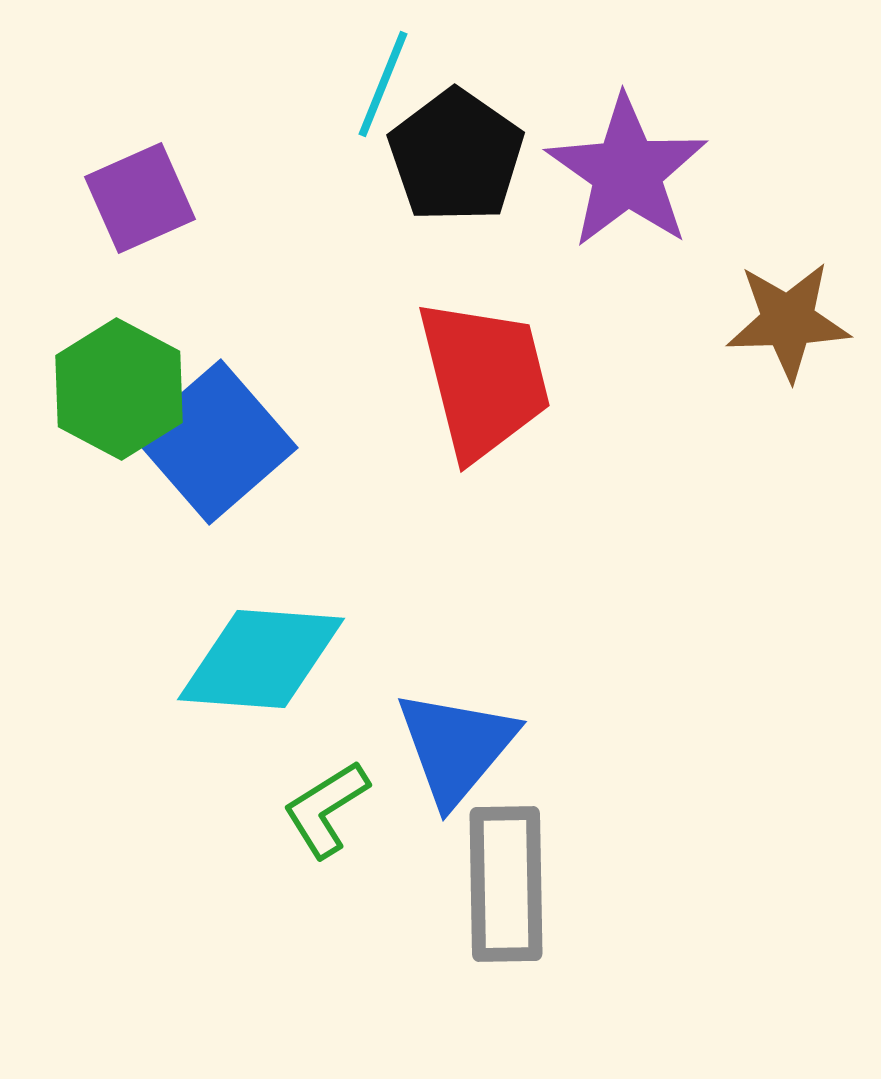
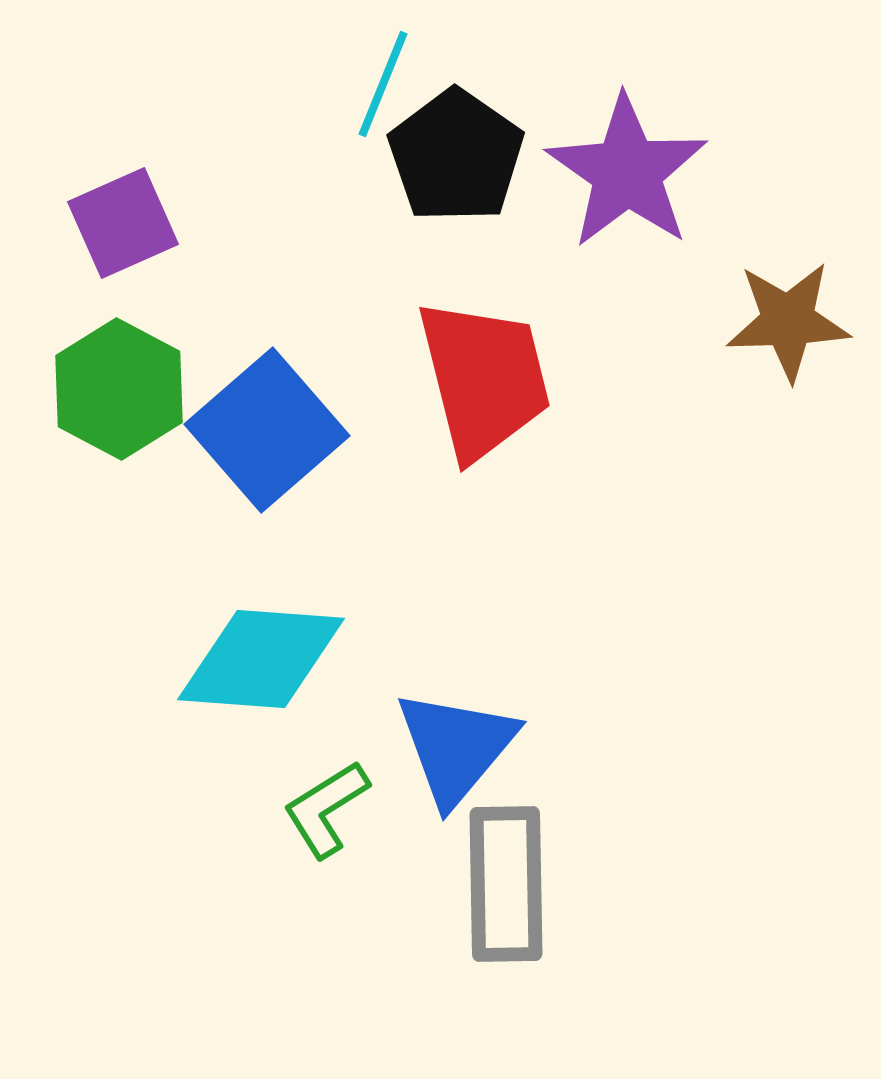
purple square: moved 17 px left, 25 px down
blue square: moved 52 px right, 12 px up
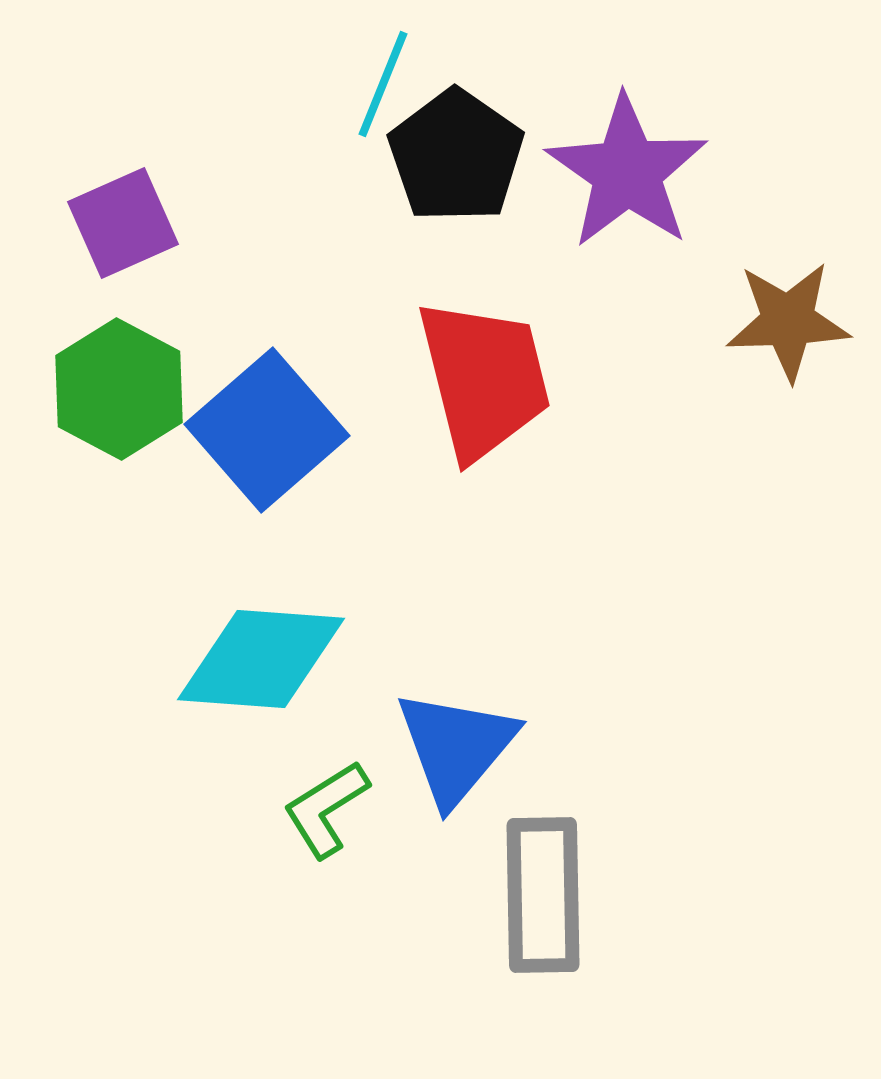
gray rectangle: moved 37 px right, 11 px down
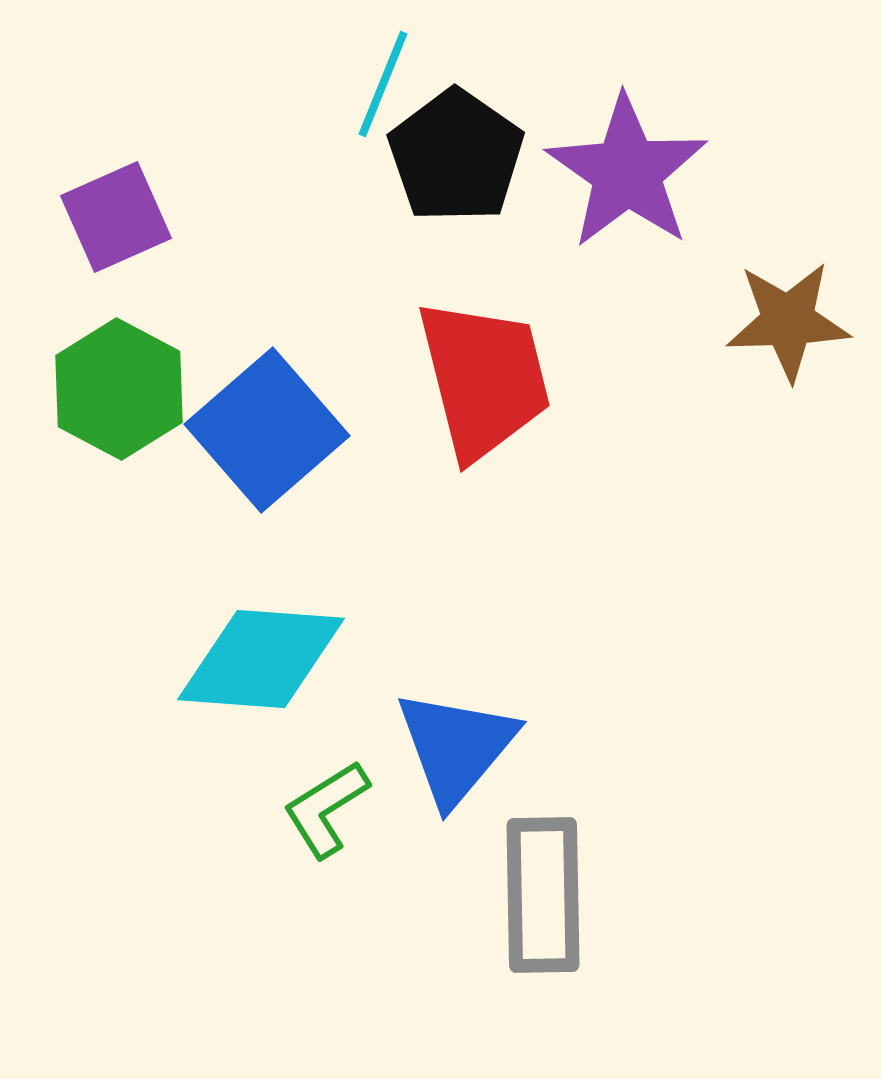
purple square: moved 7 px left, 6 px up
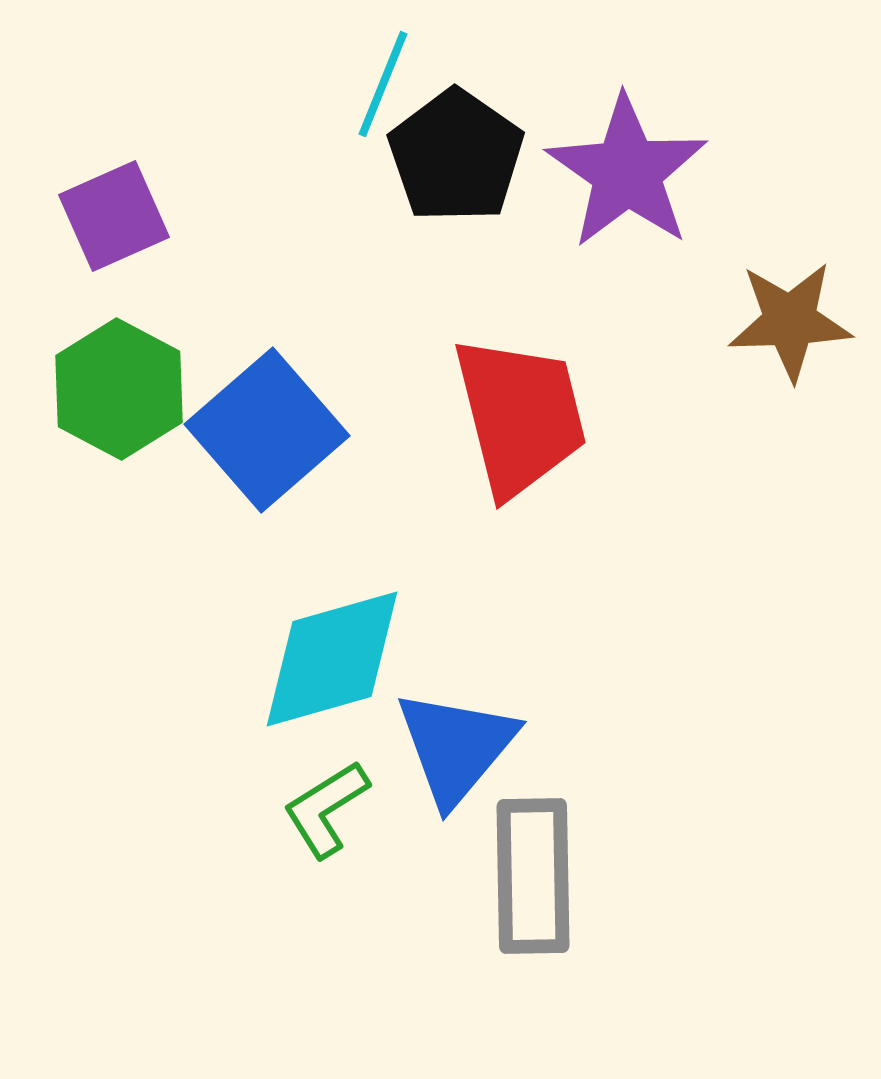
purple square: moved 2 px left, 1 px up
brown star: moved 2 px right
red trapezoid: moved 36 px right, 37 px down
cyan diamond: moved 71 px right; rotated 20 degrees counterclockwise
gray rectangle: moved 10 px left, 19 px up
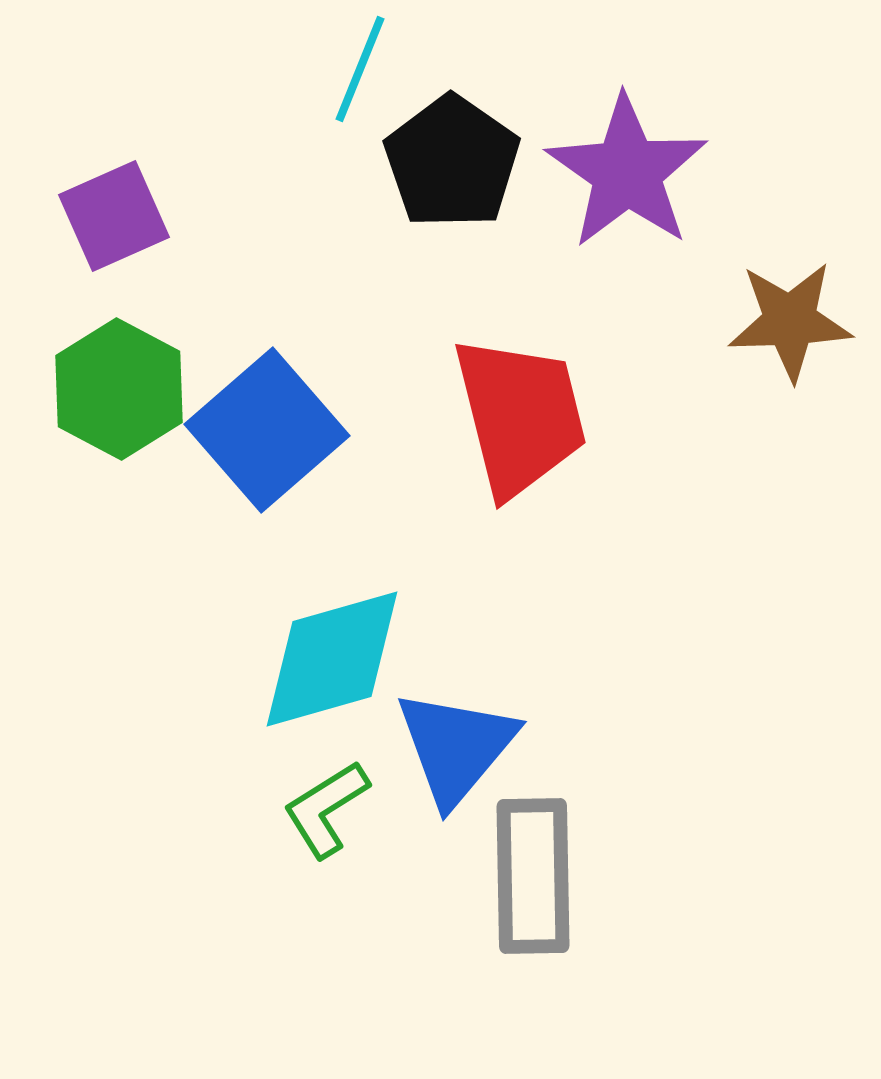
cyan line: moved 23 px left, 15 px up
black pentagon: moved 4 px left, 6 px down
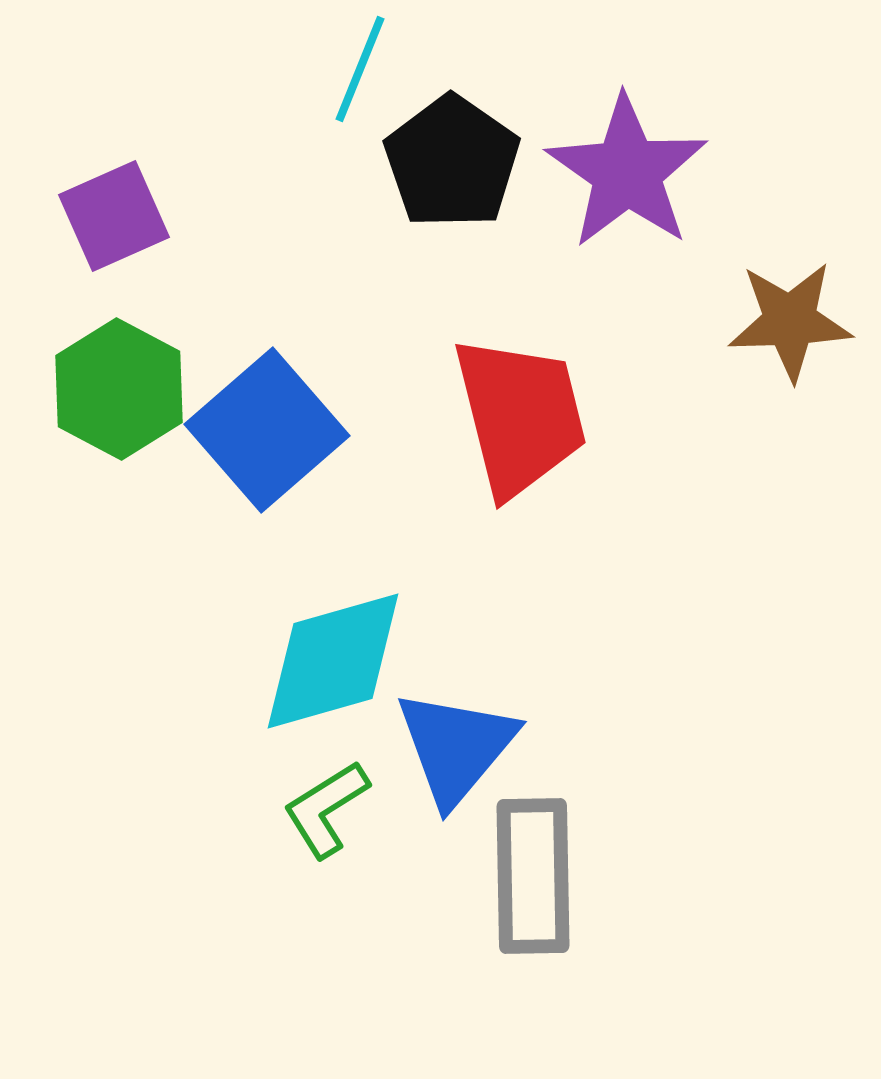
cyan diamond: moved 1 px right, 2 px down
